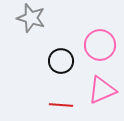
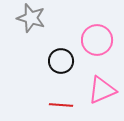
pink circle: moved 3 px left, 5 px up
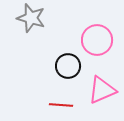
black circle: moved 7 px right, 5 px down
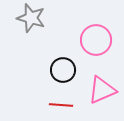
pink circle: moved 1 px left
black circle: moved 5 px left, 4 px down
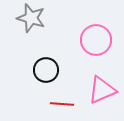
black circle: moved 17 px left
red line: moved 1 px right, 1 px up
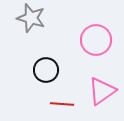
pink triangle: moved 1 px down; rotated 12 degrees counterclockwise
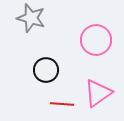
pink triangle: moved 4 px left, 2 px down
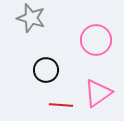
red line: moved 1 px left, 1 px down
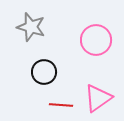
gray star: moved 9 px down
black circle: moved 2 px left, 2 px down
pink triangle: moved 5 px down
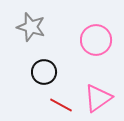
red line: rotated 25 degrees clockwise
